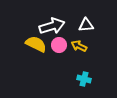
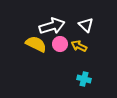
white triangle: rotated 49 degrees clockwise
pink circle: moved 1 px right, 1 px up
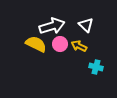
cyan cross: moved 12 px right, 12 px up
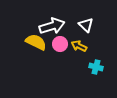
yellow semicircle: moved 2 px up
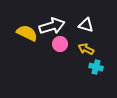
white triangle: rotated 28 degrees counterclockwise
yellow semicircle: moved 9 px left, 9 px up
yellow arrow: moved 7 px right, 3 px down
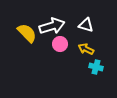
yellow semicircle: rotated 20 degrees clockwise
